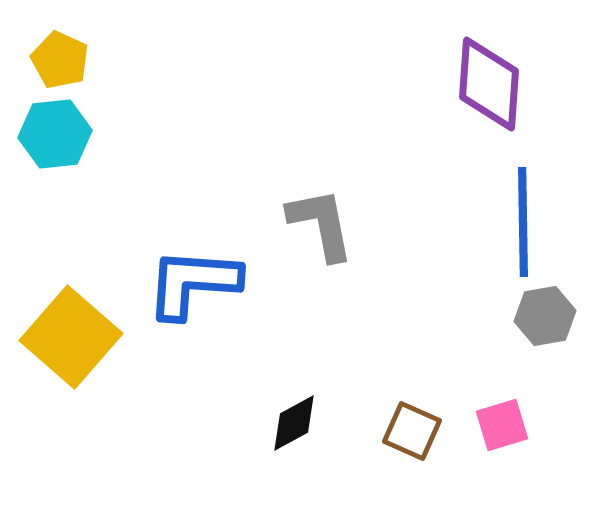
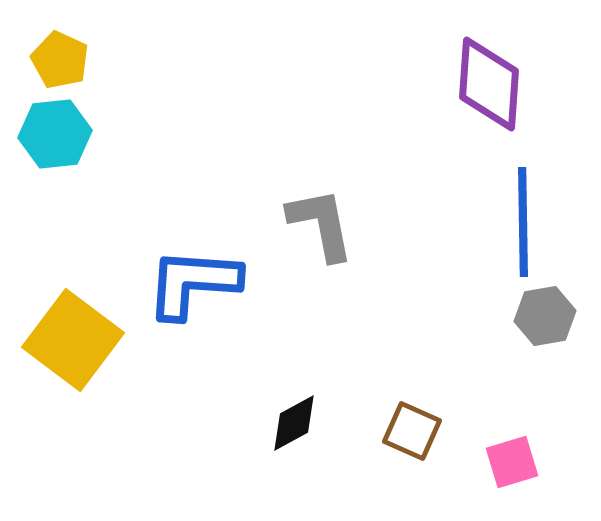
yellow square: moved 2 px right, 3 px down; rotated 4 degrees counterclockwise
pink square: moved 10 px right, 37 px down
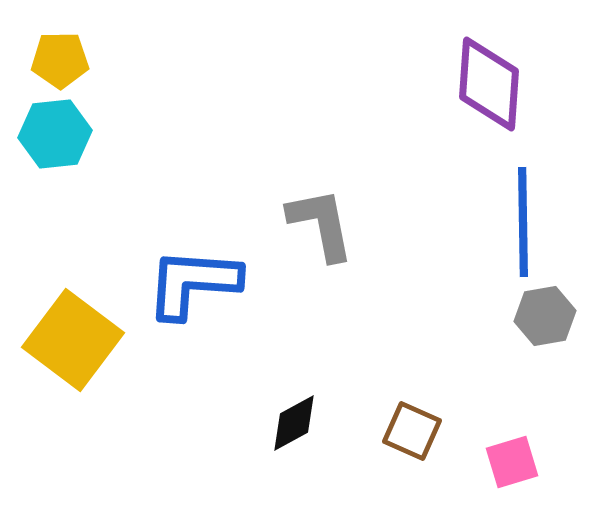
yellow pentagon: rotated 26 degrees counterclockwise
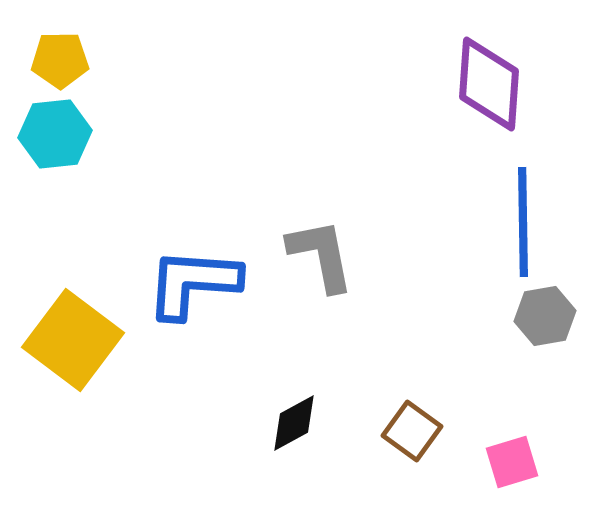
gray L-shape: moved 31 px down
brown square: rotated 12 degrees clockwise
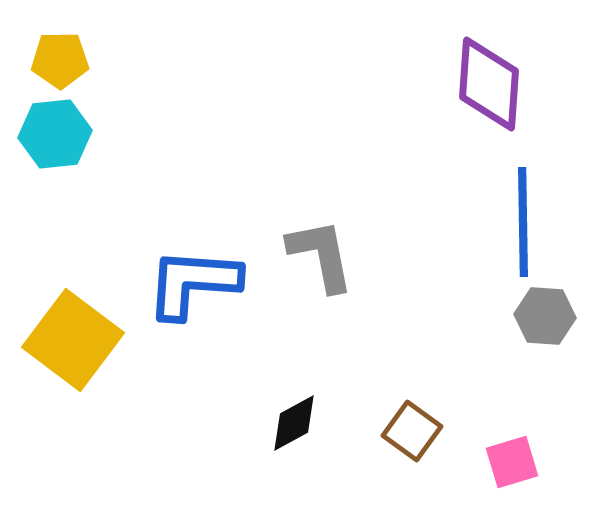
gray hexagon: rotated 14 degrees clockwise
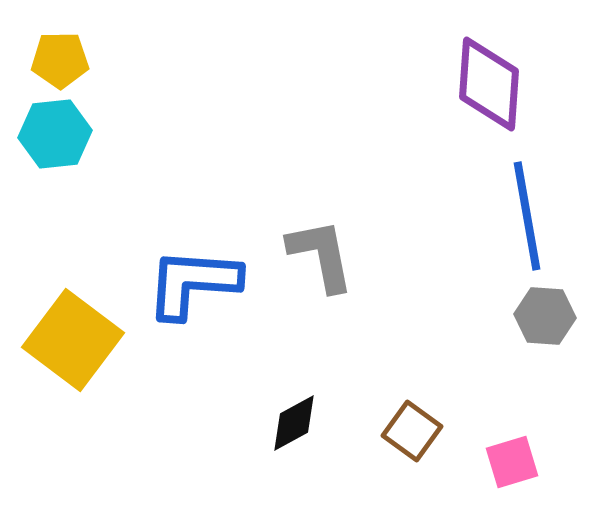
blue line: moved 4 px right, 6 px up; rotated 9 degrees counterclockwise
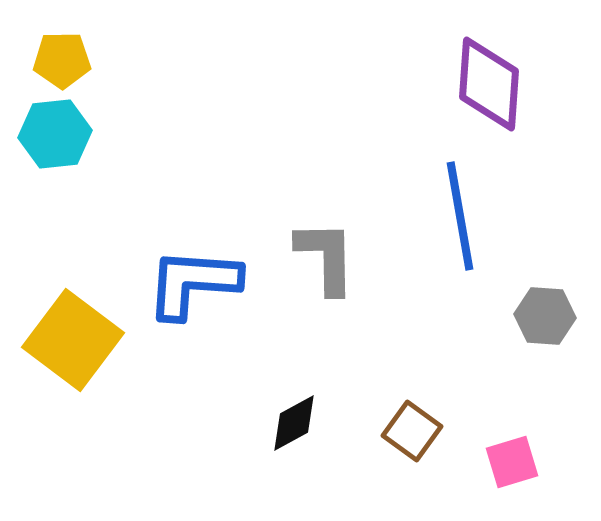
yellow pentagon: moved 2 px right
blue line: moved 67 px left
gray L-shape: moved 5 px right, 2 px down; rotated 10 degrees clockwise
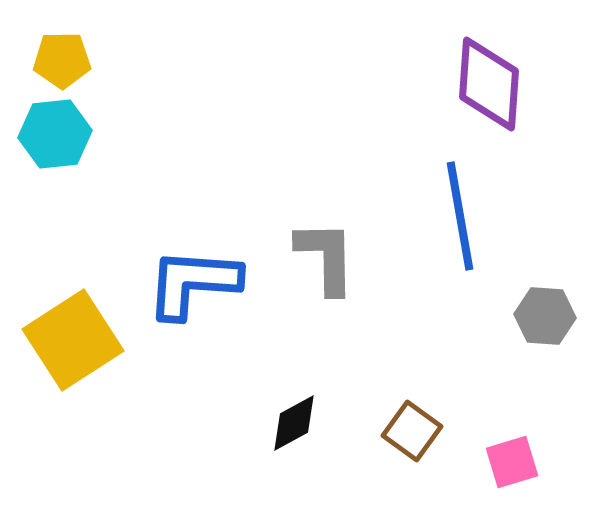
yellow square: rotated 20 degrees clockwise
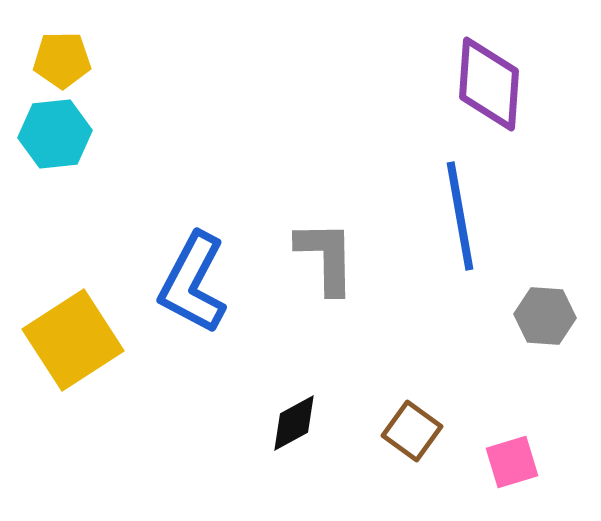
blue L-shape: rotated 66 degrees counterclockwise
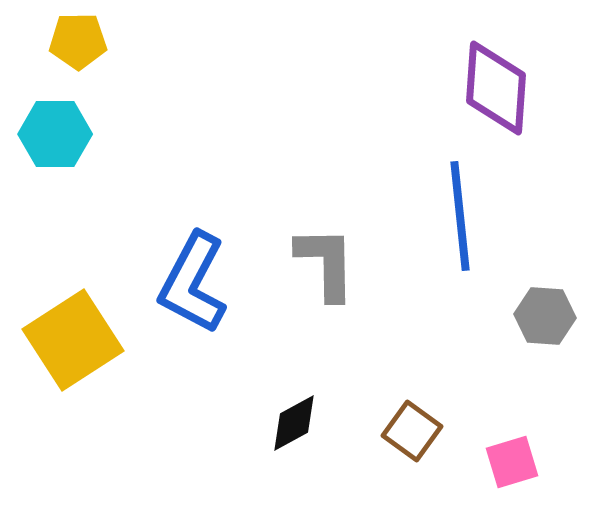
yellow pentagon: moved 16 px right, 19 px up
purple diamond: moved 7 px right, 4 px down
cyan hexagon: rotated 6 degrees clockwise
blue line: rotated 4 degrees clockwise
gray L-shape: moved 6 px down
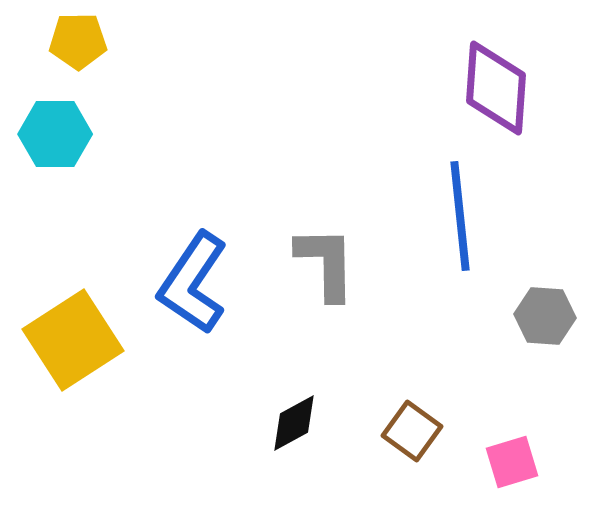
blue L-shape: rotated 6 degrees clockwise
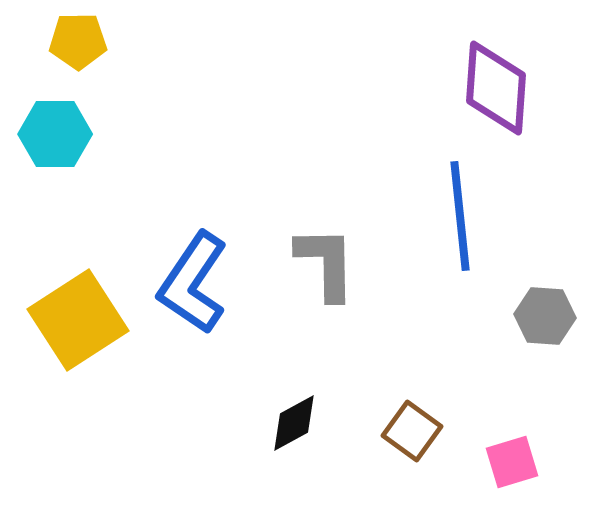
yellow square: moved 5 px right, 20 px up
